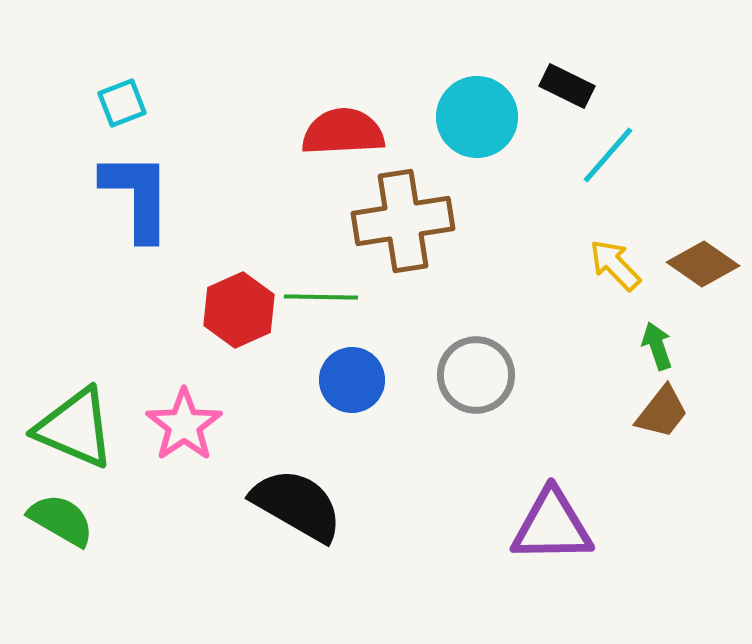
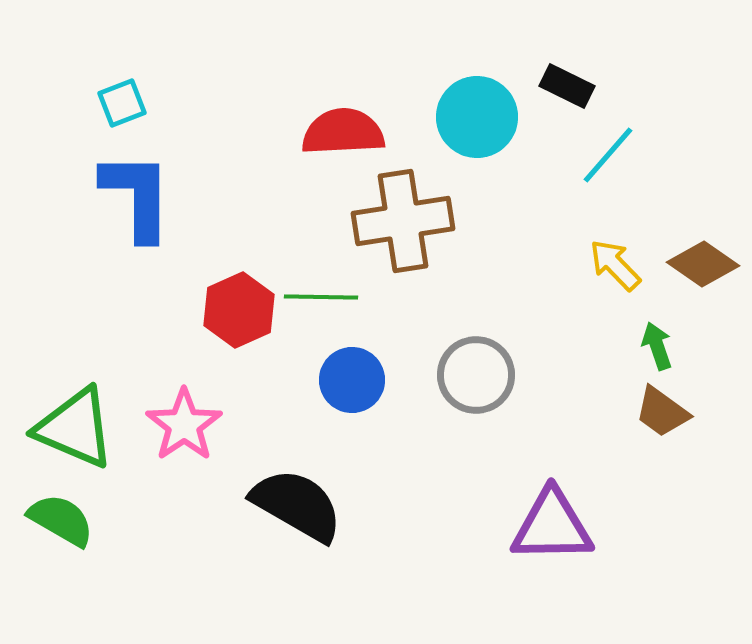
brown trapezoid: rotated 88 degrees clockwise
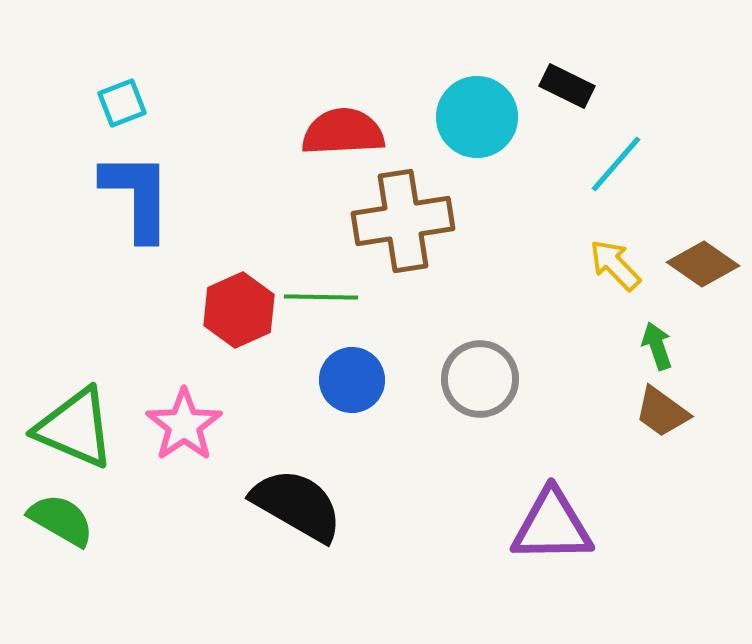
cyan line: moved 8 px right, 9 px down
gray circle: moved 4 px right, 4 px down
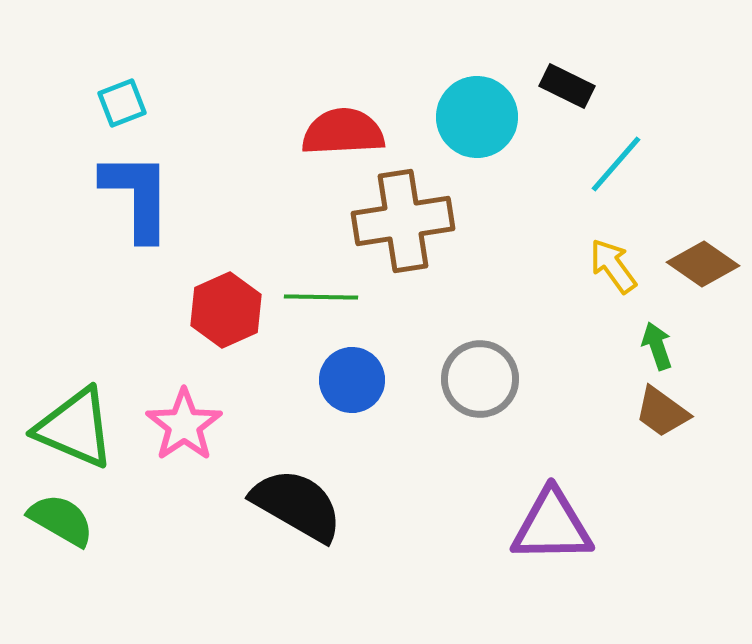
yellow arrow: moved 2 px left, 1 px down; rotated 8 degrees clockwise
red hexagon: moved 13 px left
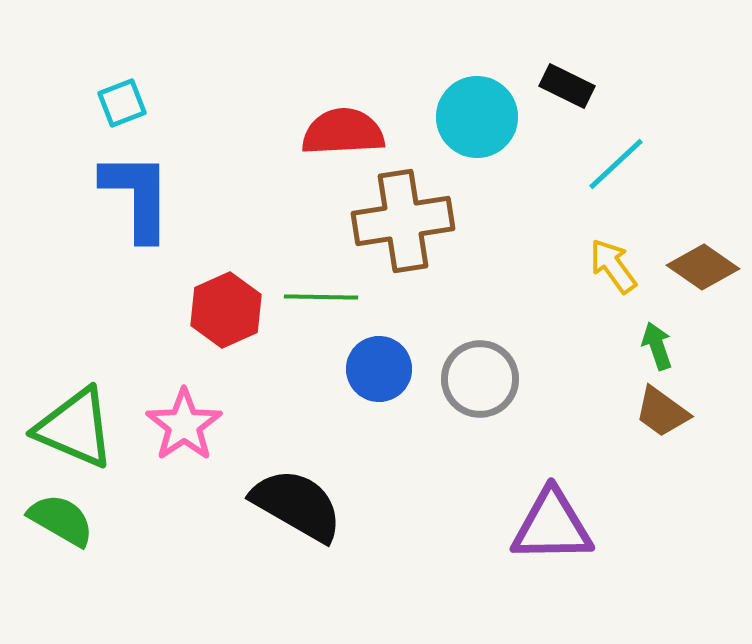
cyan line: rotated 6 degrees clockwise
brown diamond: moved 3 px down
blue circle: moved 27 px right, 11 px up
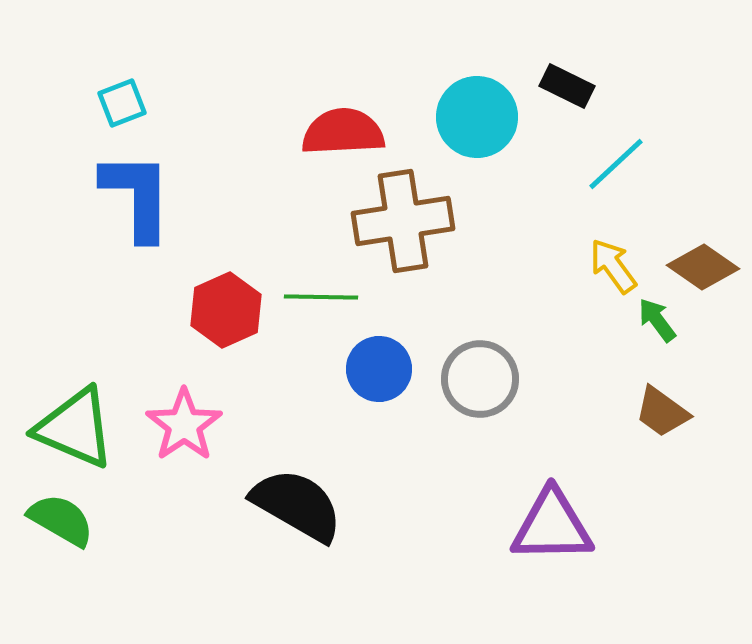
green arrow: moved 26 px up; rotated 18 degrees counterclockwise
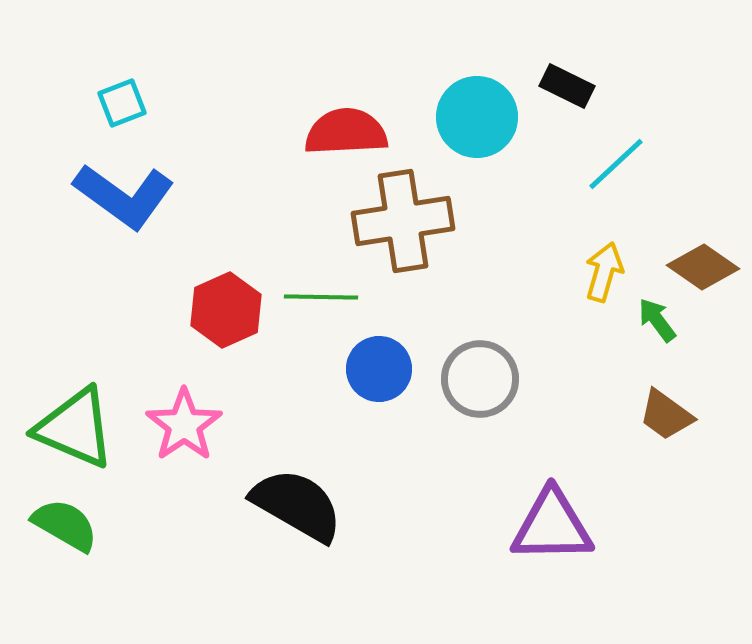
red semicircle: moved 3 px right
blue L-shape: moved 13 px left; rotated 126 degrees clockwise
yellow arrow: moved 9 px left, 6 px down; rotated 52 degrees clockwise
brown trapezoid: moved 4 px right, 3 px down
green semicircle: moved 4 px right, 5 px down
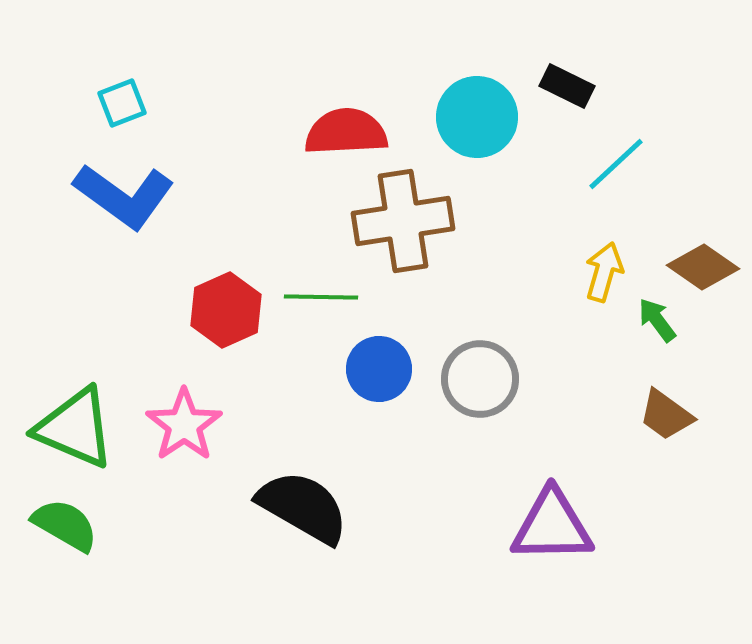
black semicircle: moved 6 px right, 2 px down
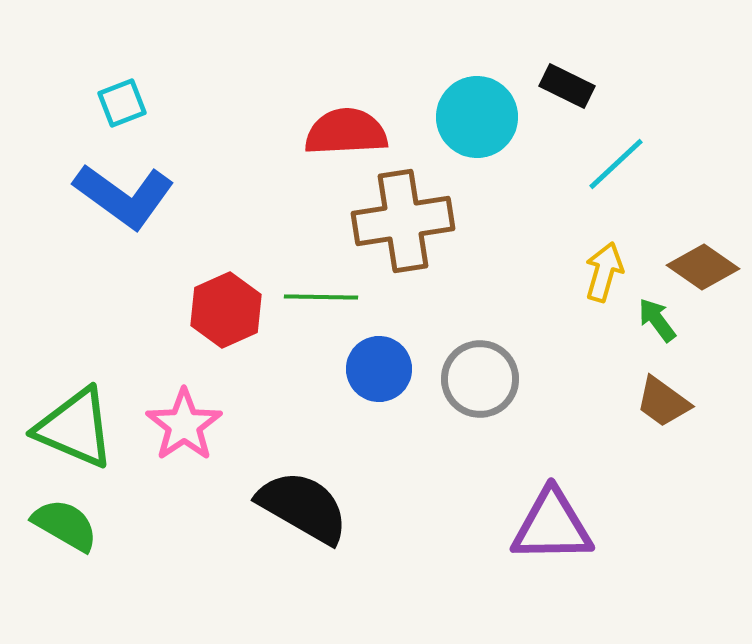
brown trapezoid: moved 3 px left, 13 px up
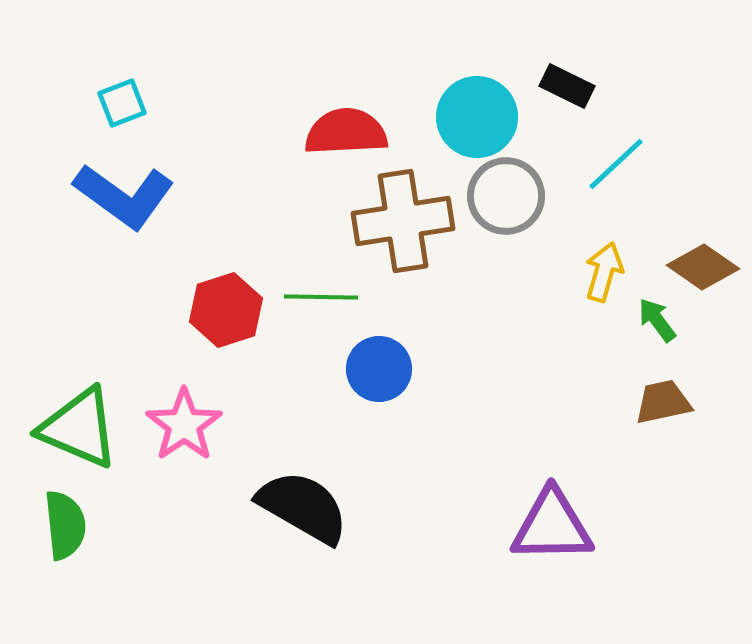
red hexagon: rotated 6 degrees clockwise
gray circle: moved 26 px right, 183 px up
brown trapezoid: rotated 132 degrees clockwise
green triangle: moved 4 px right
green semicircle: rotated 54 degrees clockwise
